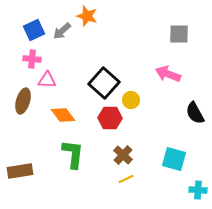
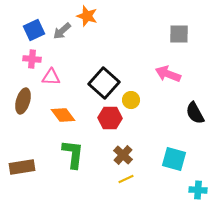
pink triangle: moved 4 px right, 3 px up
brown rectangle: moved 2 px right, 4 px up
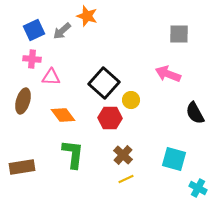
cyan cross: moved 2 px up; rotated 24 degrees clockwise
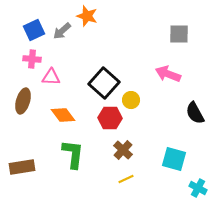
brown cross: moved 5 px up
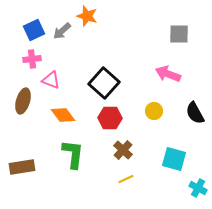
pink cross: rotated 12 degrees counterclockwise
pink triangle: moved 3 px down; rotated 18 degrees clockwise
yellow circle: moved 23 px right, 11 px down
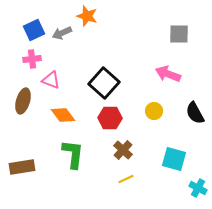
gray arrow: moved 2 px down; rotated 18 degrees clockwise
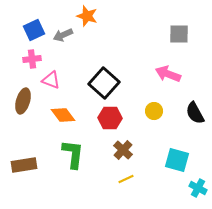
gray arrow: moved 1 px right, 2 px down
cyan square: moved 3 px right, 1 px down
brown rectangle: moved 2 px right, 2 px up
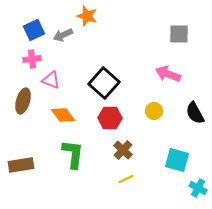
brown rectangle: moved 3 px left
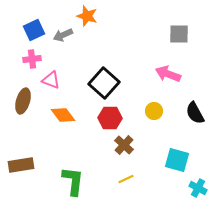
brown cross: moved 1 px right, 5 px up
green L-shape: moved 27 px down
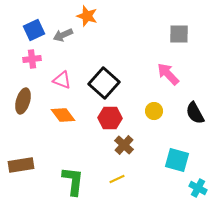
pink arrow: rotated 25 degrees clockwise
pink triangle: moved 11 px right
yellow line: moved 9 px left
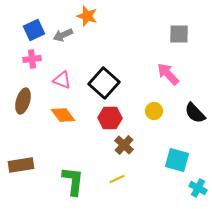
black semicircle: rotated 15 degrees counterclockwise
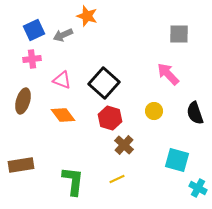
black semicircle: rotated 25 degrees clockwise
red hexagon: rotated 15 degrees clockwise
